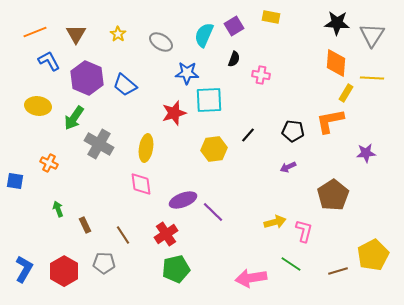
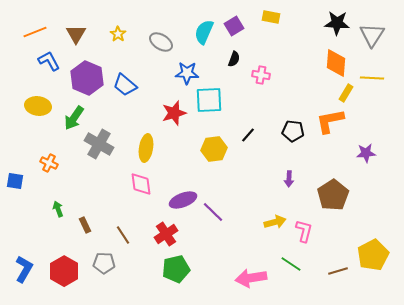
cyan semicircle at (204, 35): moved 3 px up
purple arrow at (288, 167): moved 1 px right, 12 px down; rotated 63 degrees counterclockwise
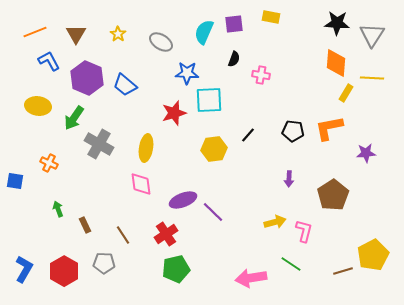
purple square at (234, 26): moved 2 px up; rotated 24 degrees clockwise
orange L-shape at (330, 121): moved 1 px left, 7 px down
brown line at (338, 271): moved 5 px right
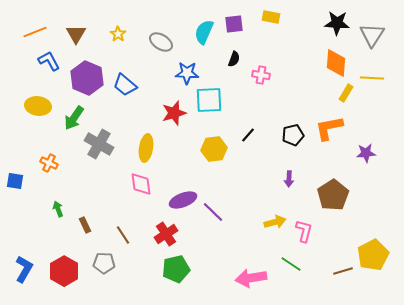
black pentagon at (293, 131): moved 4 px down; rotated 20 degrees counterclockwise
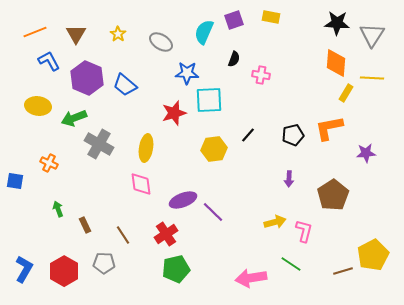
purple square at (234, 24): moved 4 px up; rotated 12 degrees counterclockwise
green arrow at (74, 118): rotated 35 degrees clockwise
